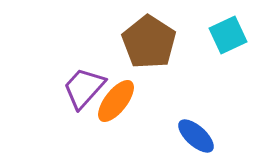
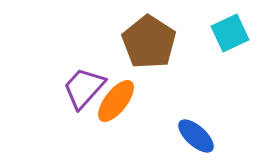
cyan square: moved 2 px right, 2 px up
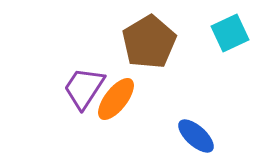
brown pentagon: rotated 8 degrees clockwise
purple trapezoid: rotated 9 degrees counterclockwise
orange ellipse: moved 2 px up
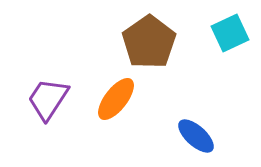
brown pentagon: rotated 4 degrees counterclockwise
purple trapezoid: moved 36 px left, 11 px down
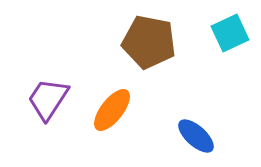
brown pentagon: rotated 26 degrees counterclockwise
orange ellipse: moved 4 px left, 11 px down
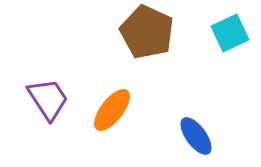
brown pentagon: moved 2 px left, 10 px up; rotated 14 degrees clockwise
purple trapezoid: rotated 114 degrees clockwise
blue ellipse: rotated 12 degrees clockwise
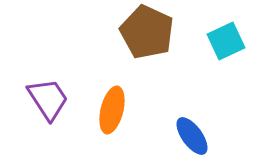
cyan square: moved 4 px left, 8 px down
orange ellipse: rotated 24 degrees counterclockwise
blue ellipse: moved 4 px left
